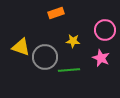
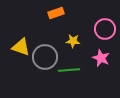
pink circle: moved 1 px up
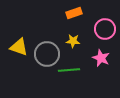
orange rectangle: moved 18 px right
yellow triangle: moved 2 px left
gray circle: moved 2 px right, 3 px up
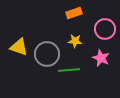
yellow star: moved 2 px right
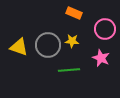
orange rectangle: rotated 42 degrees clockwise
yellow star: moved 3 px left
gray circle: moved 1 px right, 9 px up
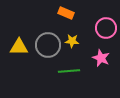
orange rectangle: moved 8 px left
pink circle: moved 1 px right, 1 px up
yellow triangle: rotated 18 degrees counterclockwise
green line: moved 1 px down
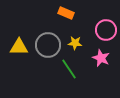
pink circle: moved 2 px down
yellow star: moved 3 px right, 2 px down
green line: moved 2 px up; rotated 60 degrees clockwise
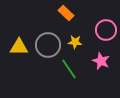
orange rectangle: rotated 21 degrees clockwise
yellow star: moved 1 px up
pink star: moved 3 px down
